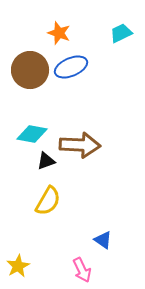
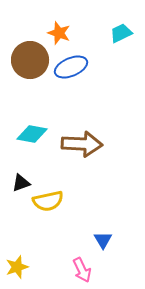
brown circle: moved 10 px up
brown arrow: moved 2 px right, 1 px up
black triangle: moved 25 px left, 22 px down
yellow semicircle: rotated 48 degrees clockwise
blue triangle: rotated 24 degrees clockwise
yellow star: moved 1 px left, 1 px down; rotated 10 degrees clockwise
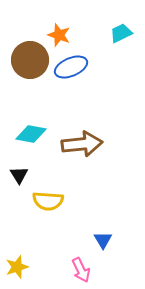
orange star: moved 2 px down
cyan diamond: moved 1 px left
brown arrow: rotated 9 degrees counterclockwise
black triangle: moved 2 px left, 8 px up; rotated 42 degrees counterclockwise
yellow semicircle: rotated 16 degrees clockwise
pink arrow: moved 1 px left
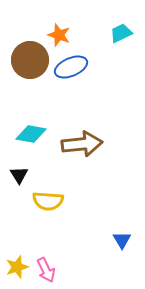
blue triangle: moved 19 px right
pink arrow: moved 35 px left
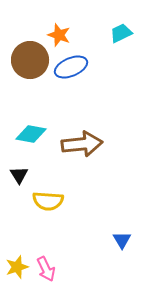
pink arrow: moved 1 px up
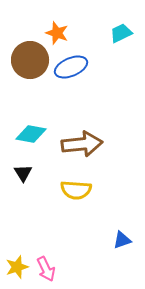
orange star: moved 2 px left, 2 px up
black triangle: moved 4 px right, 2 px up
yellow semicircle: moved 28 px right, 11 px up
blue triangle: rotated 42 degrees clockwise
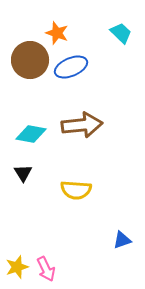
cyan trapezoid: rotated 70 degrees clockwise
brown arrow: moved 19 px up
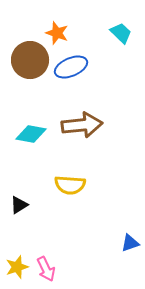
black triangle: moved 4 px left, 32 px down; rotated 30 degrees clockwise
yellow semicircle: moved 6 px left, 5 px up
blue triangle: moved 8 px right, 3 px down
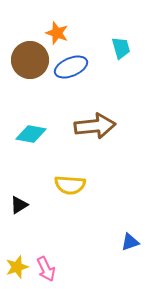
cyan trapezoid: moved 15 px down; rotated 30 degrees clockwise
brown arrow: moved 13 px right, 1 px down
blue triangle: moved 1 px up
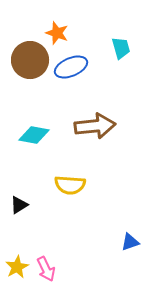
cyan diamond: moved 3 px right, 1 px down
yellow star: rotated 10 degrees counterclockwise
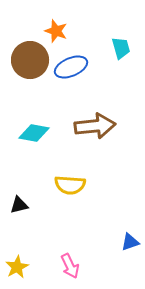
orange star: moved 1 px left, 2 px up
cyan diamond: moved 2 px up
black triangle: rotated 18 degrees clockwise
pink arrow: moved 24 px right, 3 px up
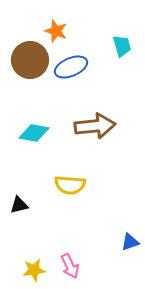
cyan trapezoid: moved 1 px right, 2 px up
yellow star: moved 17 px right, 3 px down; rotated 20 degrees clockwise
